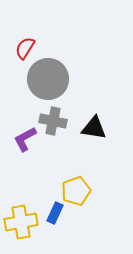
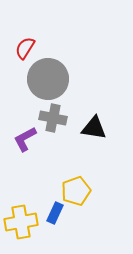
gray cross: moved 3 px up
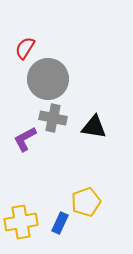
black triangle: moved 1 px up
yellow pentagon: moved 10 px right, 11 px down
blue rectangle: moved 5 px right, 10 px down
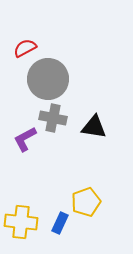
red semicircle: rotated 30 degrees clockwise
yellow cross: rotated 16 degrees clockwise
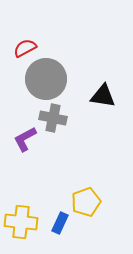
gray circle: moved 2 px left
black triangle: moved 9 px right, 31 px up
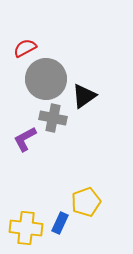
black triangle: moved 19 px left; rotated 44 degrees counterclockwise
yellow cross: moved 5 px right, 6 px down
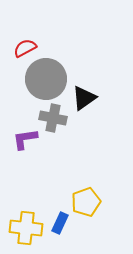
black triangle: moved 2 px down
purple L-shape: rotated 20 degrees clockwise
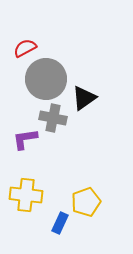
yellow cross: moved 33 px up
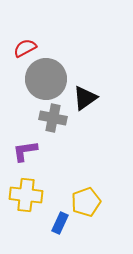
black triangle: moved 1 px right
purple L-shape: moved 12 px down
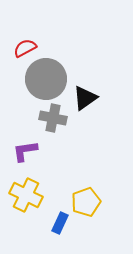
yellow cross: rotated 20 degrees clockwise
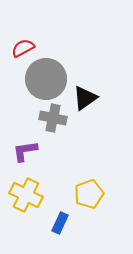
red semicircle: moved 2 px left
yellow pentagon: moved 3 px right, 8 px up
